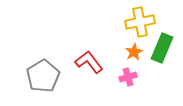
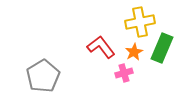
red L-shape: moved 12 px right, 15 px up
pink cross: moved 4 px left, 4 px up
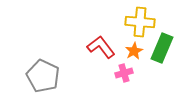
yellow cross: rotated 16 degrees clockwise
orange star: moved 1 px up
gray pentagon: rotated 16 degrees counterclockwise
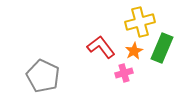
yellow cross: rotated 20 degrees counterclockwise
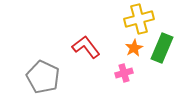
yellow cross: moved 1 px left, 3 px up
red L-shape: moved 15 px left
orange star: moved 3 px up
gray pentagon: moved 1 px down
